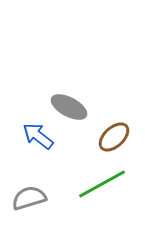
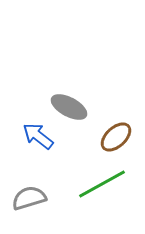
brown ellipse: moved 2 px right
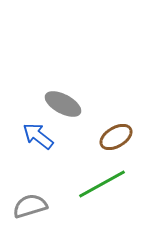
gray ellipse: moved 6 px left, 3 px up
brown ellipse: rotated 12 degrees clockwise
gray semicircle: moved 1 px right, 8 px down
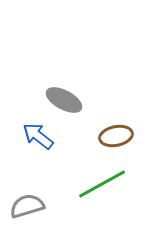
gray ellipse: moved 1 px right, 4 px up
brown ellipse: moved 1 px up; rotated 20 degrees clockwise
gray semicircle: moved 3 px left
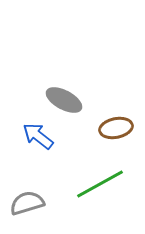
brown ellipse: moved 8 px up
green line: moved 2 px left
gray semicircle: moved 3 px up
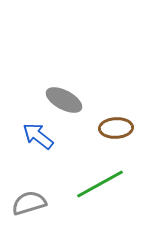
brown ellipse: rotated 8 degrees clockwise
gray semicircle: moved 2 px right
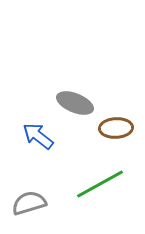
gray ellipse: moved 11 px right, 3 px down; rotated 6 degrees counterclockwise
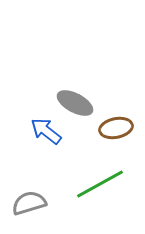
gray ellipse: rotated 6 degrees clockwise
brown ellipse: rotated 8 degrees counterclockwise
blue arrow: moved 8 px right, 5 px up
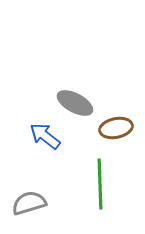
blue arrow: moved 1 px left, 5 px down
green line: rotated 63 degrees counterclockwise
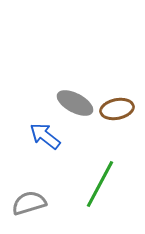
brown ellipse: moved 1 px right, 19 px up
green line: rotated 30 degrees clockwise
